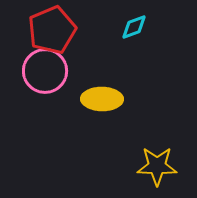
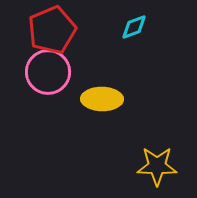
pink circle: moved 3 px right, 1 px down
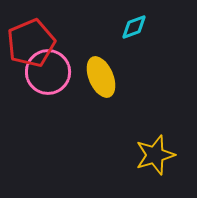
red pentagon: moved 21 px left, 13 px down
yellow ellipse: moved 1 px left, 22 px up; rotated 66 degrees clockwise
yellow star: moved 2 px left, 11 px up; rotated 18 degrees counterclockwise
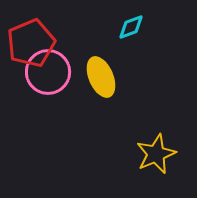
cyan diamond: moved 3 px left
yellow star: moved 1 px right, 1 px up; rotated 6 degrees counterclockwise
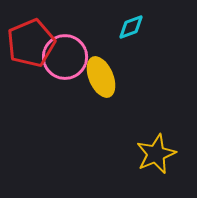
pink circle: moved 17 px right, 15 px up
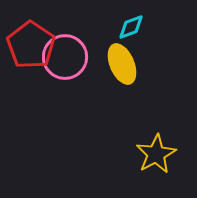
red pentagon: moved 2 px down; rotated 15 degrees counterclockwise
yellow ellipse: moved 21 px right, 13 px up
yellow star: rotated 6 degrees counterclockwise
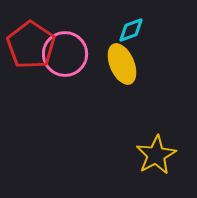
cyan diamond: moved 3 px down
pink circle: moved 3 px up
yellow star: moved 1 px down
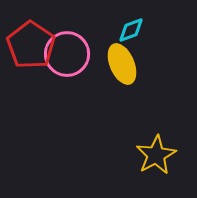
pink circle: moved 2 px right
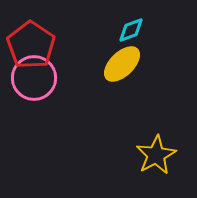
pink circle: moved 33 px left, 24 px down
yellow ellipse: rotated 69 degrees clockwise
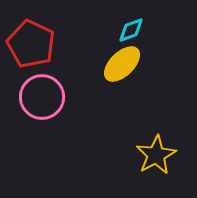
red pentagon: moved 1 px up; rotated 9 degrees counterclockwise
pink circle: moved 8 px right, 19 px down
